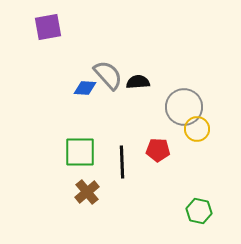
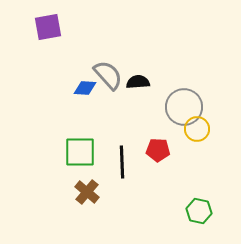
brown cross: rotated 10 degrees counterclockwise
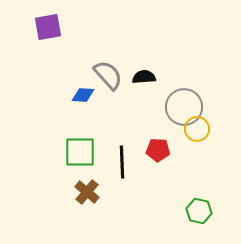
black semicircle: moved 6 px right, 5 px up
blue diamond: moved 2 px left, 7 px down
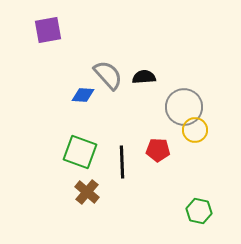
purple square: moved 3 px down
yellow circle: moved 2 px left, 1 px down
green square: rotated 20 degrees clockwise
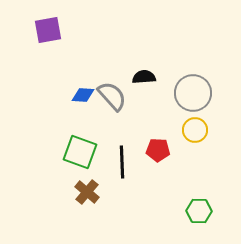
gray semicircle: moved 4 px right, 21 px down
gray circle: moved 9 px right, 14 px up
green hexagon: rotated 10 degrees counterclockwise
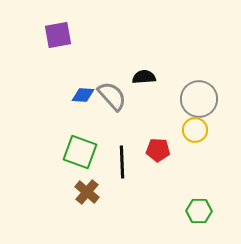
purple square: moved 10 px right, 5 px down
gray circle: moved 6 px right, 6 px down
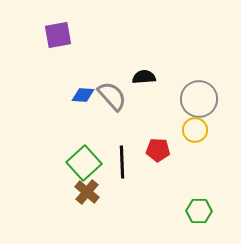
green square: moved 4 px right, 11 px down; rotated 28 degrees clockwise
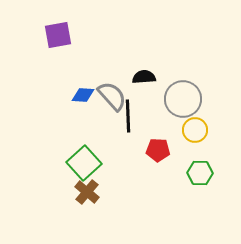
gray circle: moved 16 px left
black line: moved 6 px right, 46 px up
green hexagon: moved 1 px right, 38 px up
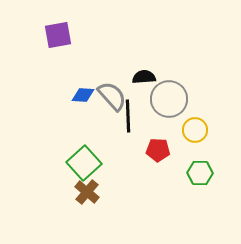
gray circle: moved 14 px left
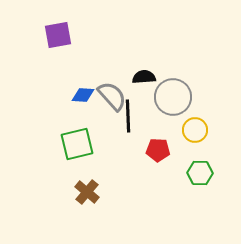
gray circle: moved 4 px right, 2 px up
green square: moved 7 px left, 19 px up; rotated 28 degrees clockwise
